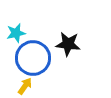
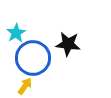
cyan star: rotated 18 degrees counterclockwise
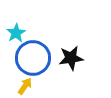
black star: moved 3 px right, 14 px down; rotated 15 degrees counterclockwise
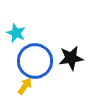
cyan star: rotated 18 degrees counterclockwise
blue circle: moved 2 px right, 3 px down
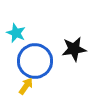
black star: moved 3 px right, 9 px up
yellow arrow: moved 1 px right
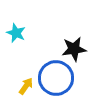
blue circle: moved 21 px right, 17 px down
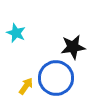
black star: moved 1 px left, 2 px up
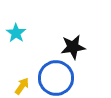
cyan star: rotated 12 degrees clockwise
yellow arrow: moved 4 px left
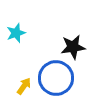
cyan star: rotated 18 degrees clockwise
yellow arrow: moved 2 px right
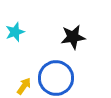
cyan star: moved 1 px left, 1 px up
black star: moved 10 px up
